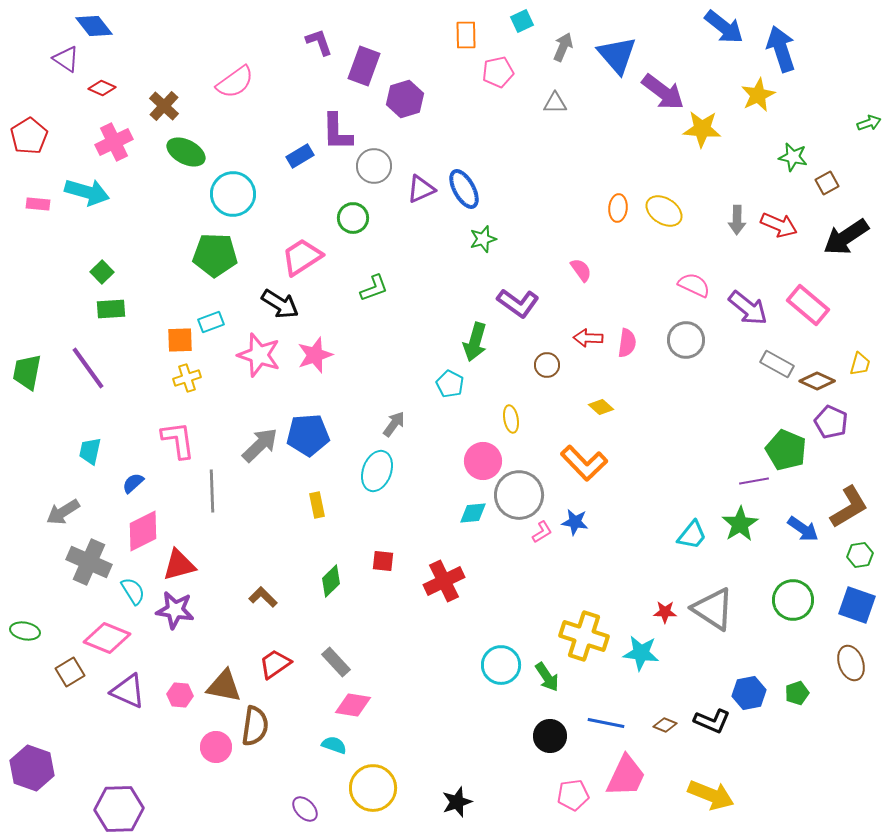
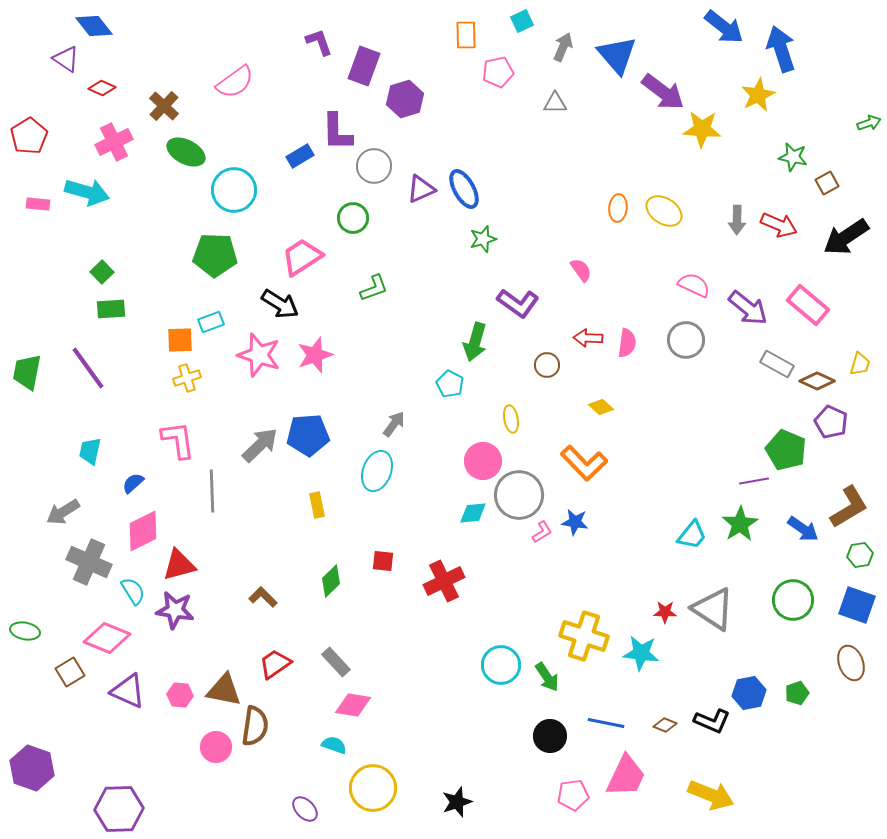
cyan circle at (233, 194): moved 1 px right, 4 px up
brown triangle at (224, 686): moved 4 px down
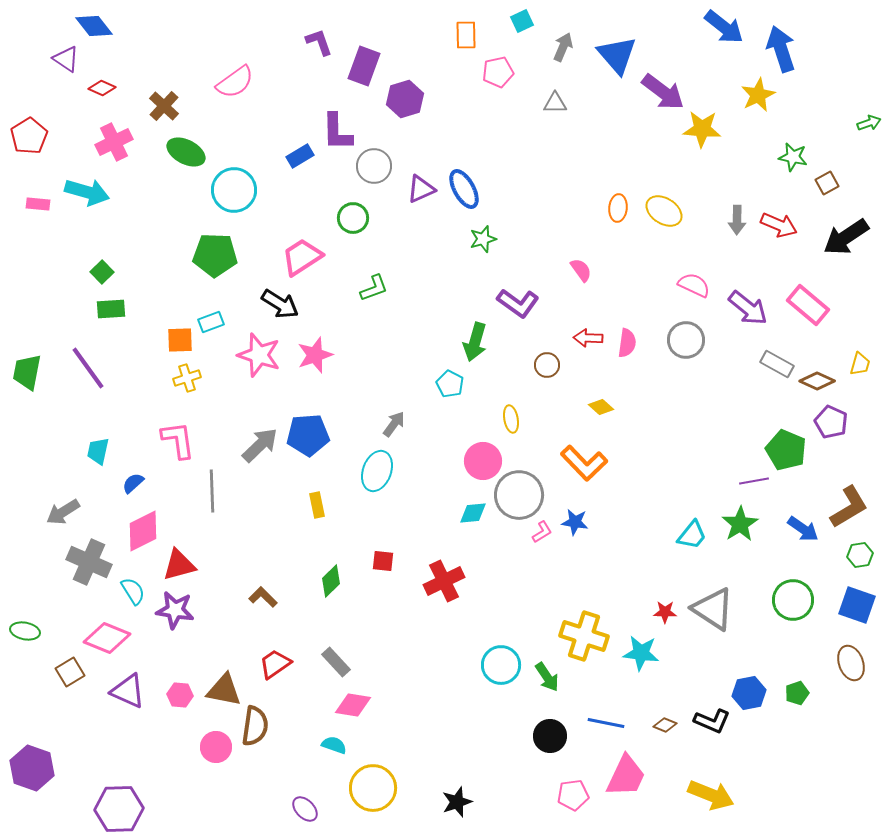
cyan trapezoid at (90, 451): moved 8 px right
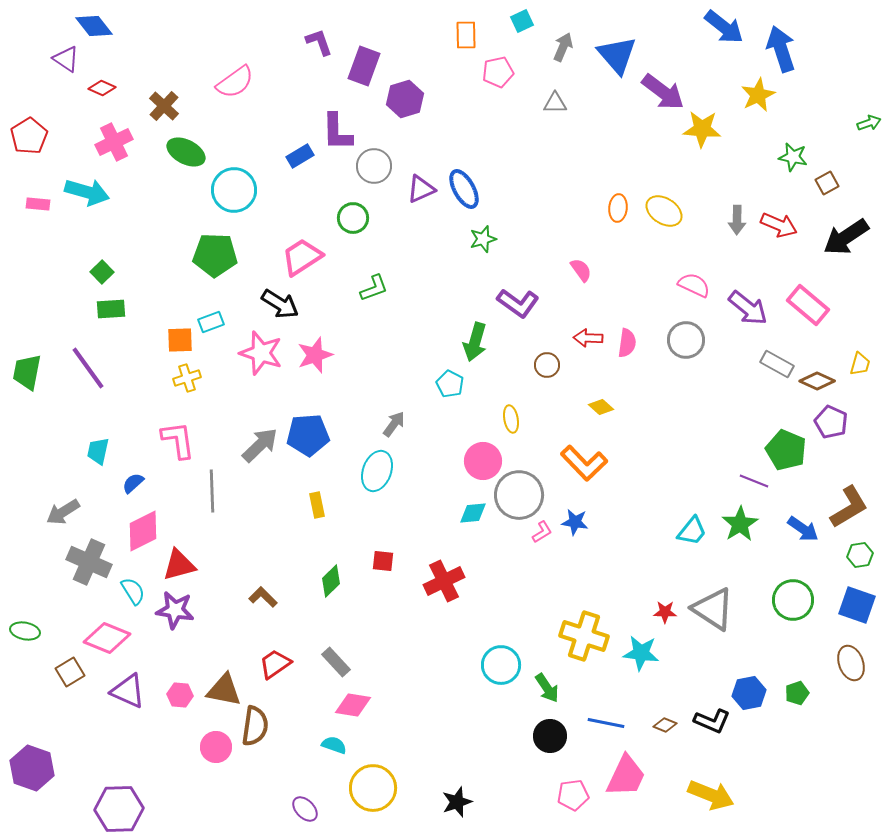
pink star at (259, 355): moved 2 px right, 2 px up
purple line at (754, 481): rotated 32 degrees clockwise
cyan trapezoid at (692, 535): moved 4 px up
green arrow at (547, 677): moved 11 px down
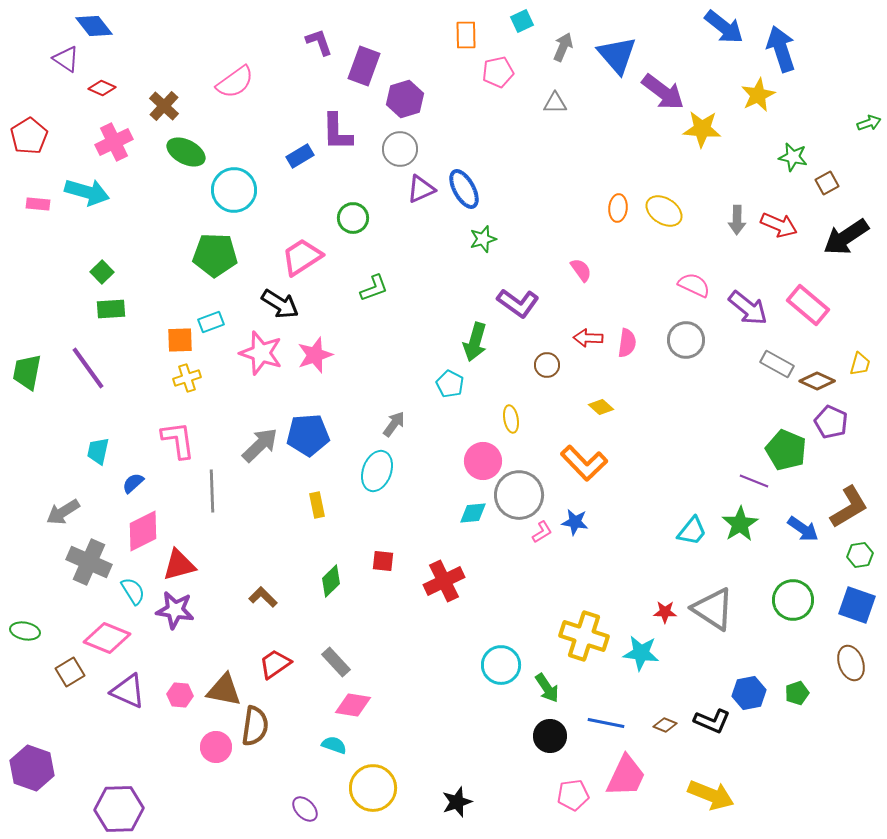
gray circle at (374, 166): moved 26 px right, 17 px up
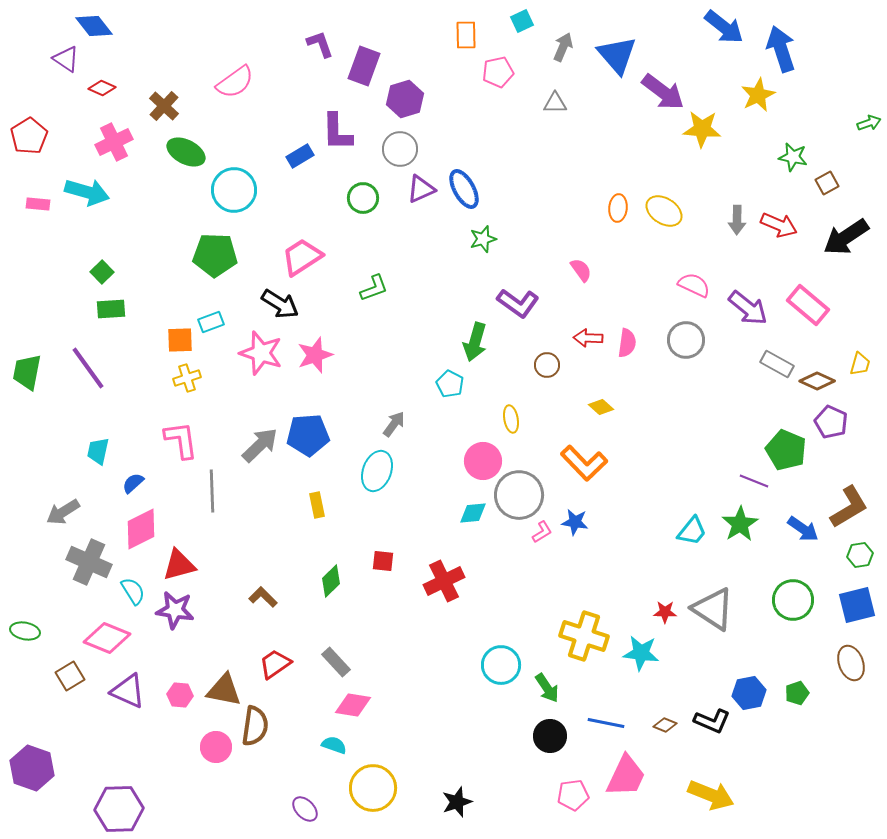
purple L-shape at (319, 42): moved 1 px right, 2 px down
green circle at (353, 218): moved 10 px right, 20 px up
pink L-shape at (178, 440): moved 3 px right
pink diamond at (143, 531): moved 2 px left, 2 px up
blue square at (857, 605): rotated 33 degrees counterclockwise
brown square at (70, 672): moved 4 px down
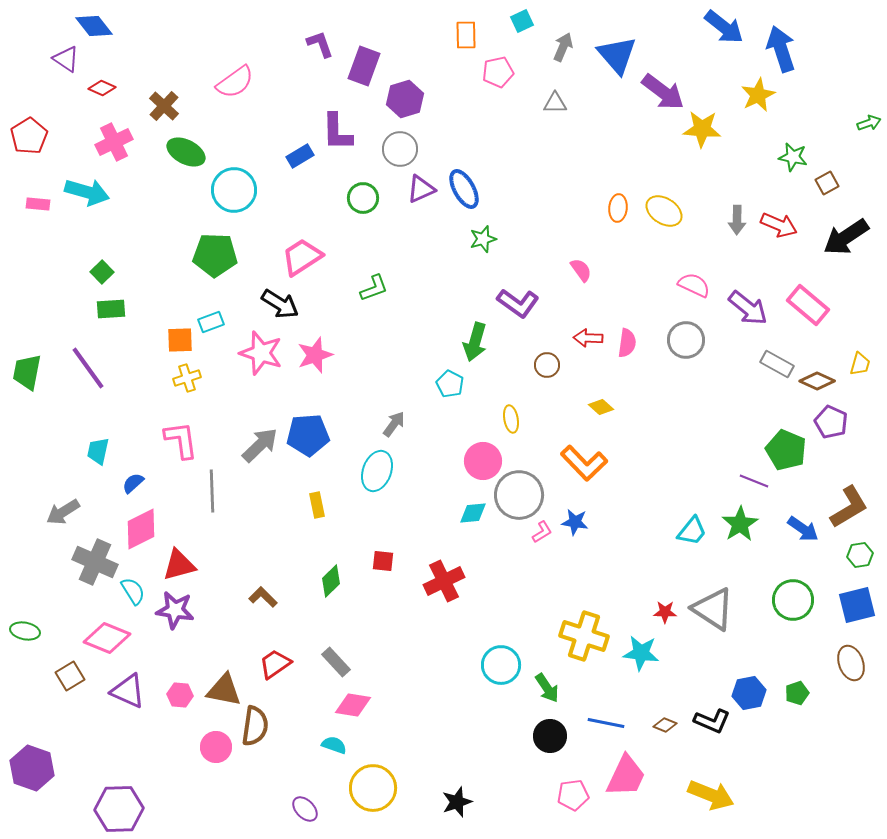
gray cross at (89, 562): moved 6 px right
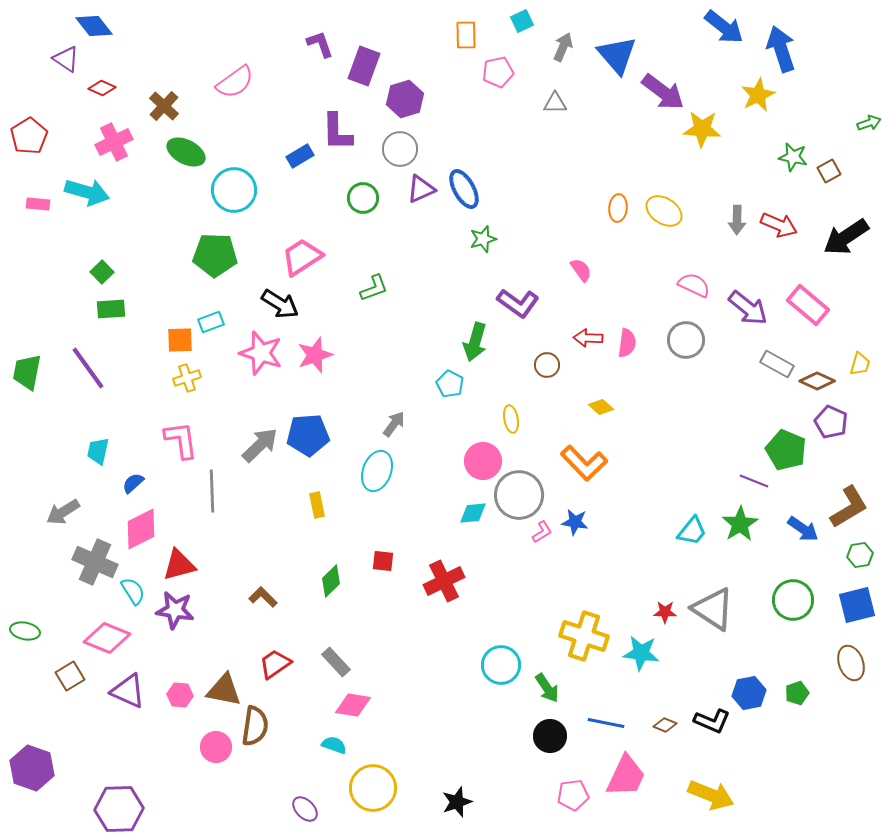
brown square at (827, 183): moved 2 px right, 12 px up
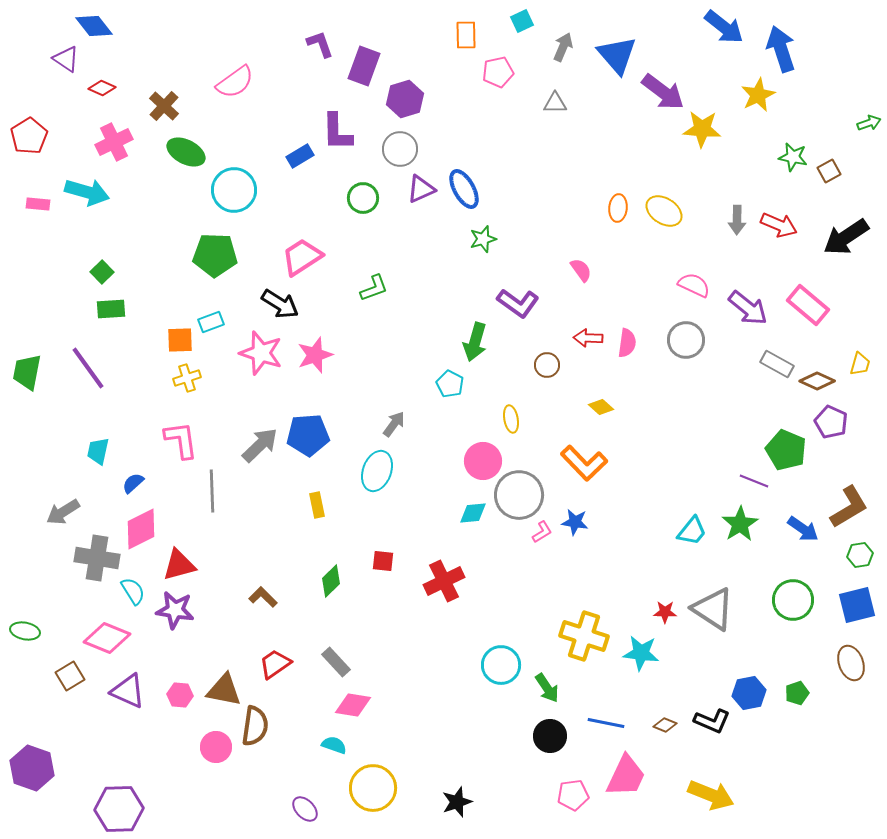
gray cross at (95, 562): moved 2 px right, 4 px up; rotated 15 degrees counterclockwise
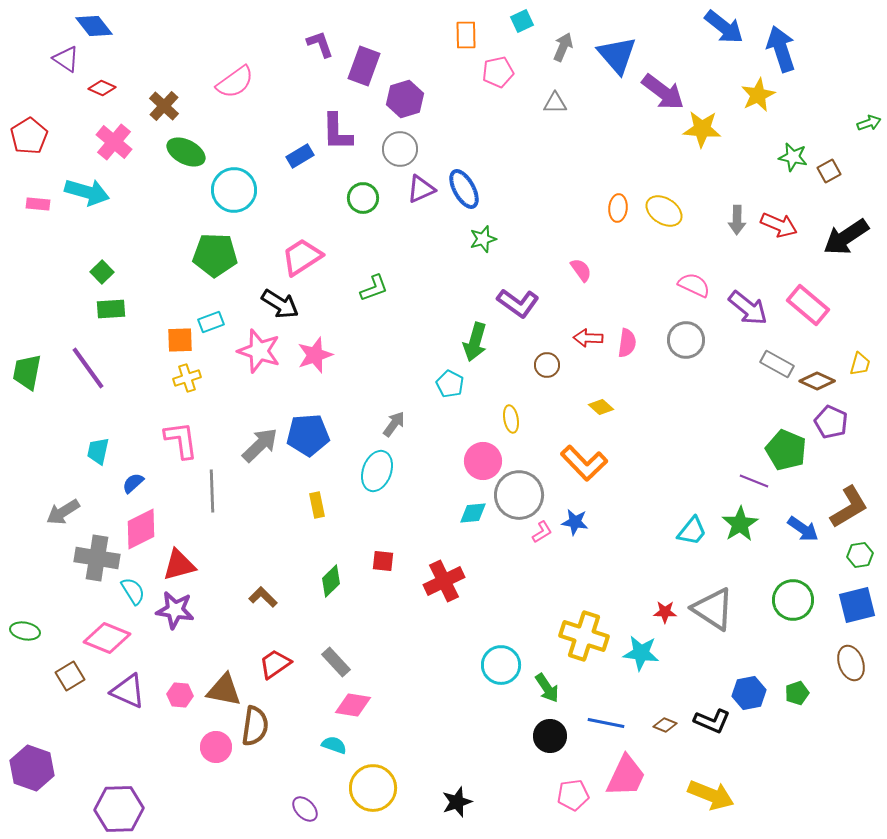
pink cross at (114, 142): rotated 24 degrees counterclockwise
pink star at (261, 353): moved 2 px left, 2 px up
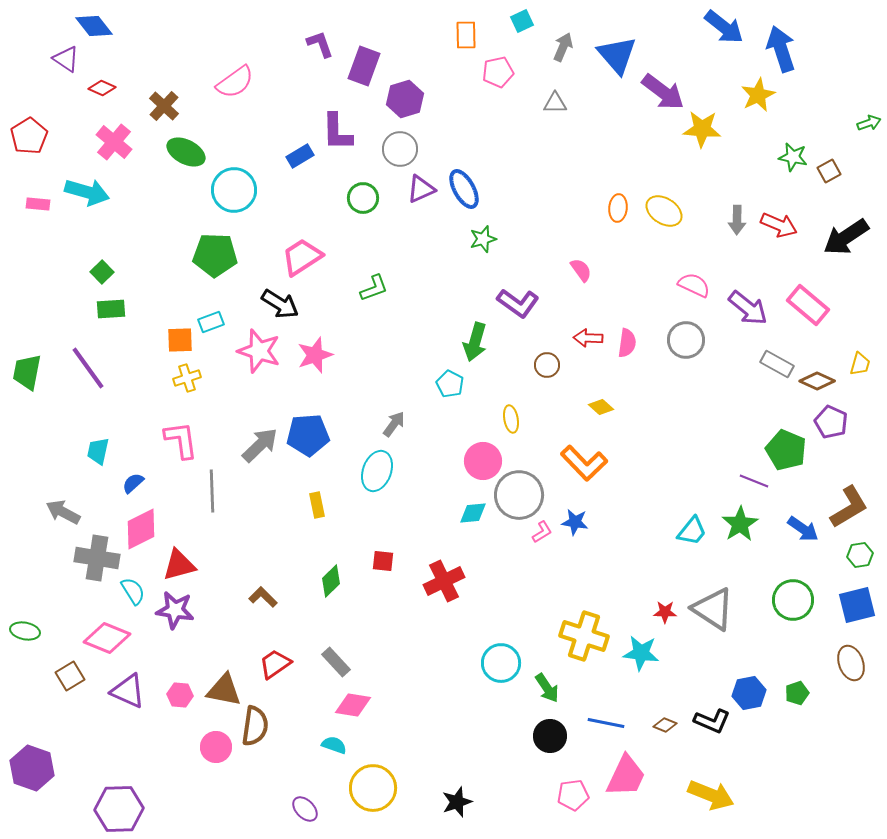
gray arrow at (63, 512): rotated 60 degrees clockwise
cyan circle at (501, 665): moved 2 px up
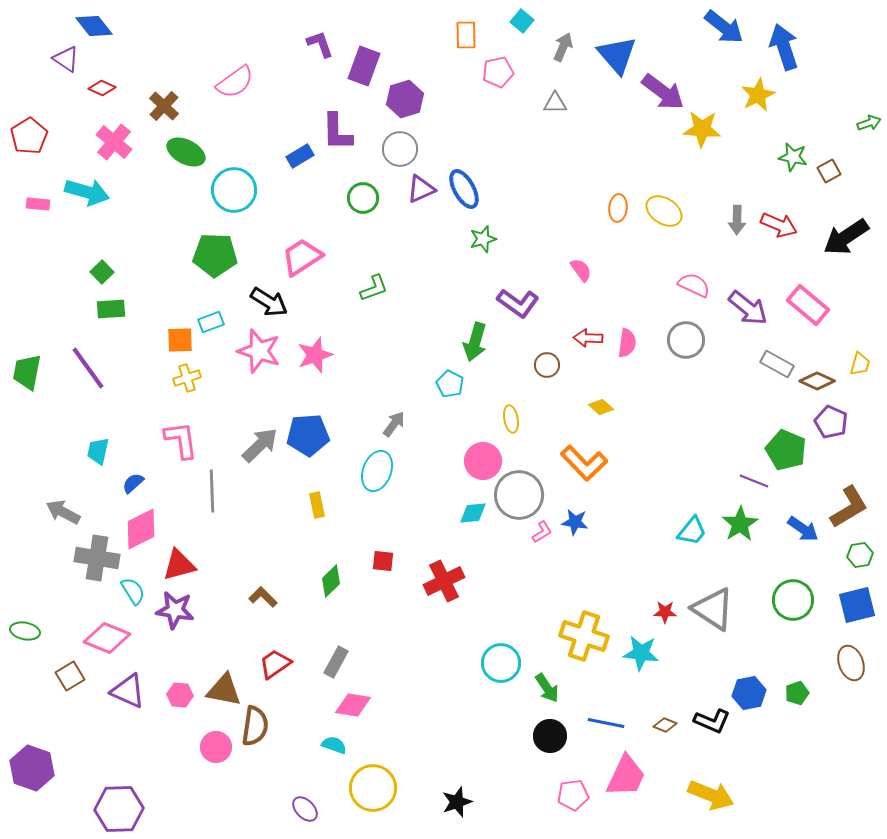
cyan square at (522, 21): rotated 25 degrees counterclockwise
blue arrow at (781, 49): moved 3 px right, 2 px up
black arrow at (280, 304): moved 11 px left, 2 px up
gray rectangle at (336, 662): rotated 72 degrees clockwise
